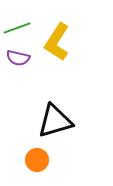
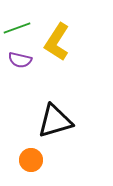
purple semicircle: moved 2 px right, 2 px down
orange circle: moved 6 px left
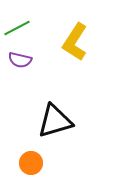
green line: rotated 8 degrees counterclockwise
yellow L-shape: moved 18 px right
orange circle: moved 3 px down
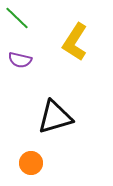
green line: moved 10 px up; rotated 72 degrees clockwise
black triangle: moved 4 px up
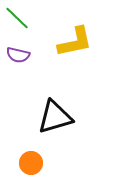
yellow L-shape: rotated 135 degrees counterclockwise
purple semicircle: moved 2 px left, 5 px up
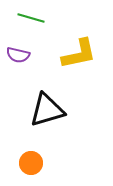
green line: moved 14 px right; rotated 28 degrees counterclockwise
yellow L-shape: moved 4 px right, 12 px down
black triangle: moved 8 px left, 7 px up
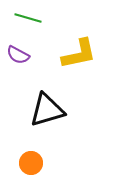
green line: moved 3 px left
purple semicircle: rotated 15 degrees clockwise
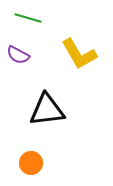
yellow L-shape: rotated 72 degrees clockwise
black triangle: rotated 9 degrees clockwise
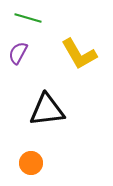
purple semicircle: moved 2 px up; rotated 90 degrees clockwise
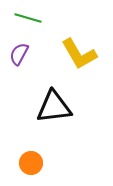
purple semicircle: moved 1 px right, 1 px down
black triangle: moved 7 px right, 3 px up
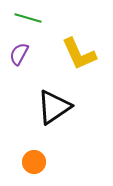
yellow L-shape: rotated 6 degrees clockwise
black triangle: rotated 27 degrees counterclockwise
orange circle: moved 3 px right, 1 px up
